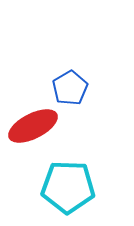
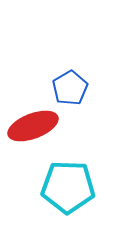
red ellipse: rotated 6 degrees clockwise
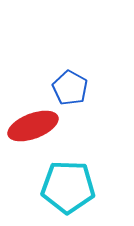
blue pentagon: rotated 12 degrees counterclockwise
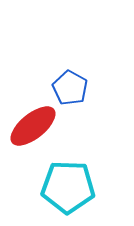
red ellipse: rotated 18 degrees counterclockwise
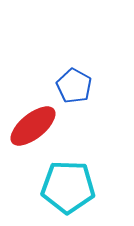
blue pentagon: moved 4 px right, 2 px up
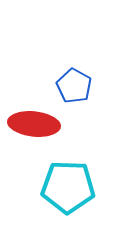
red ellipse: moved 1 px right, 2 px up; rotated 45 degrees clockwise
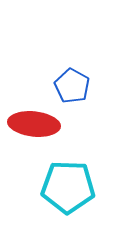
blue pentagon: moved 2 px left
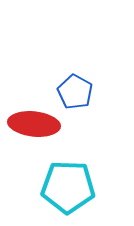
blue pentagon: moved 3 px right, 6 px down
